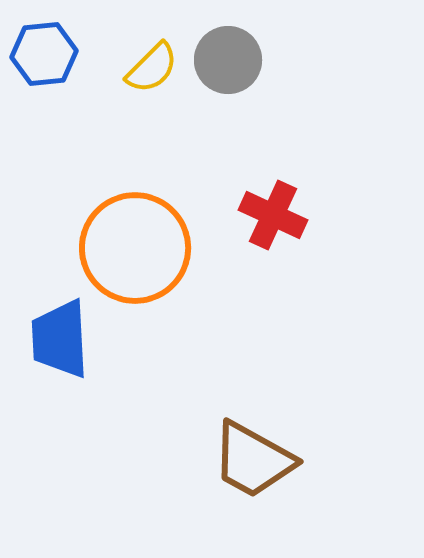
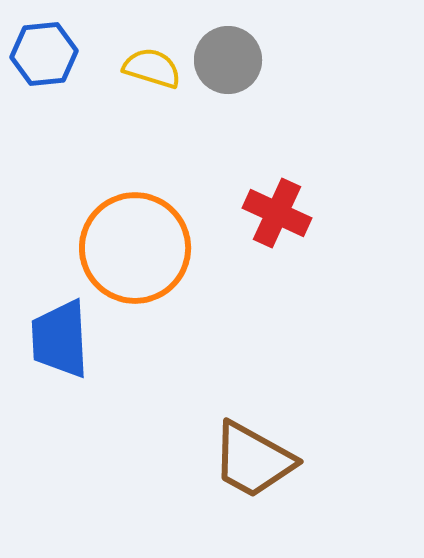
yellow semicircle: rotated 118 degrees counterclockwise
red cross: moved 4 px right, 2 px up
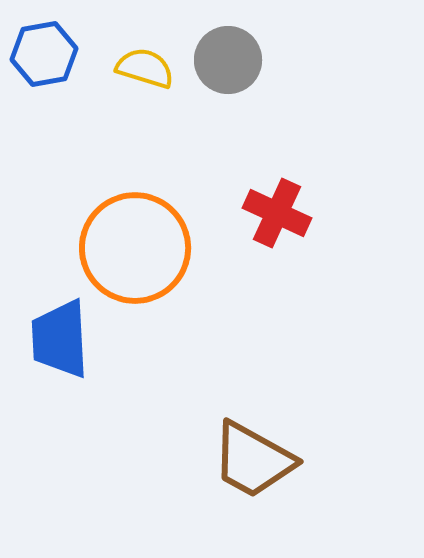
blue hexagon: rotated 4 degrees counterclockwise
yellow semicircle: moved 7 px left
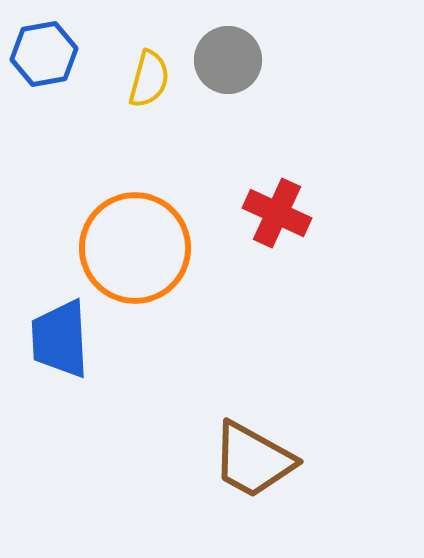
yellow semicircle: moved 4 px right, 11 px down; rotated 88 degrees clockwise
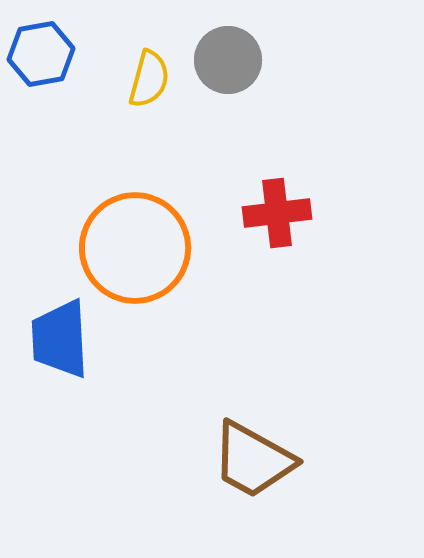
blue hexagon: moved 3 px left
red cross: rotated 32 degrees counterclockwise
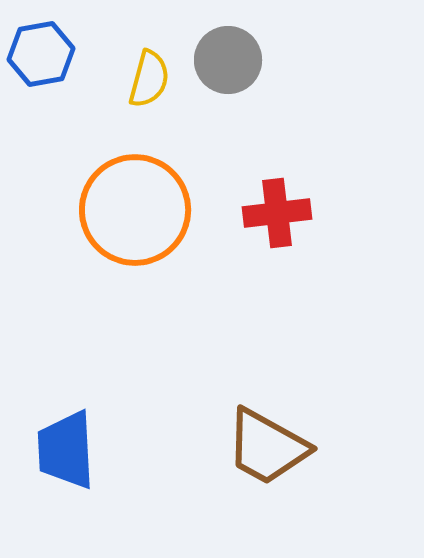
orange circle: moved 38 px up
blue trapezoid: moved 6 px right, 111 px down
brown trapezoid: moved 14 px right, 13 px up
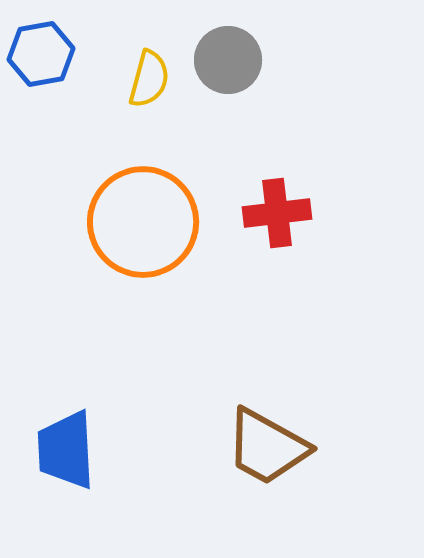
orange circle: moved 8 px right, 12 px down
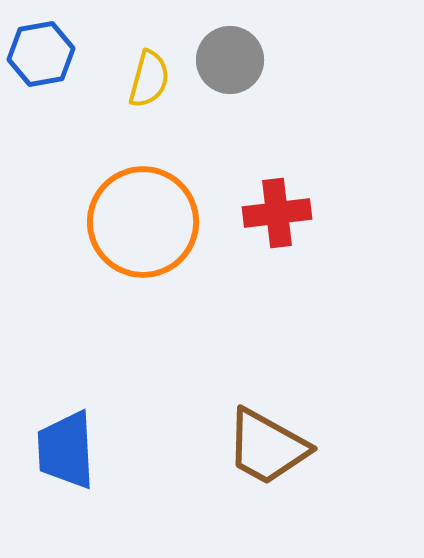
gray circle: moved 2 px right
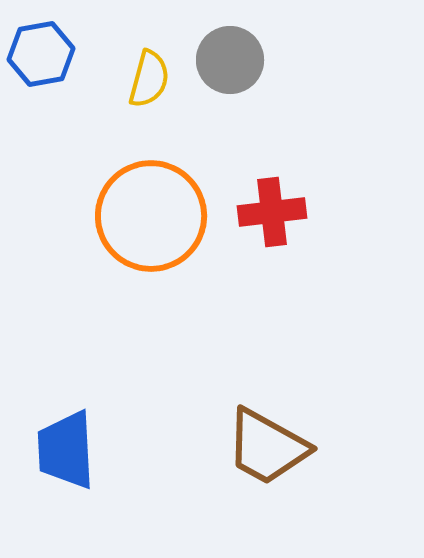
red cross: moved 5 px left, 1 px up
orange circle: moved 8 px right, 6 px up
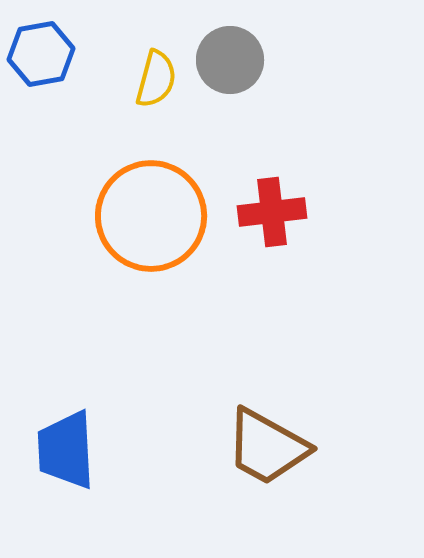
yellow semicircle: moved 7 px right
